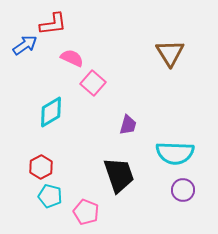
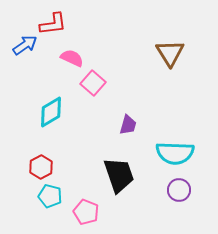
purple circle: moved 4 px left
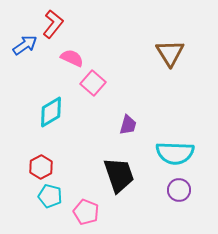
red L-shape: rotated 44 degrees counterclockwise
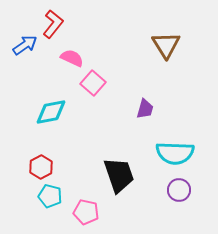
brown triangle: moved 4 px left, 8 px up
cyan diamond: rotated 20 degrees clockwise
purple trapezoid: moved 17 px right, 16 px up
pink pentagon: rotated 10 degrees counterclockwise
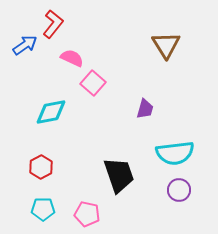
cyan semicircle: rotated 9 degrees counterclockwise
cyan pentagon: moved 7 px left, 13 px down; rotated 15 degrees counterclockwise
pink pentagon: moved 1 px right, 2 px down
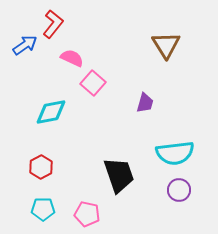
purple trapezoid: moved 6 px up
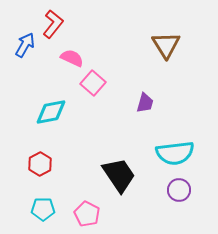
blue arrow: rotated 25 degrees counterclockwise
red hexagon: moved 1 px left, 3 px up
black trapezoid: rotated 15 degrees counterclockwise
pink pentagon: rotated 15 degrees clockwise
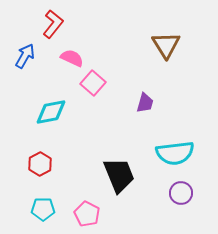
blue arrow: moved 11 px down
black trapezoid: rotated 12 degrees clockwise
purple circle: moved 2 px right, 3 px down
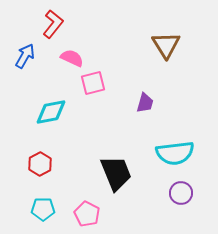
pink square: rotated 35 degrees clockwise
black trapezoid: moved 3 px left, 2 px up
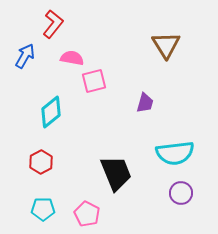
pink semicircle: rotated 15 degrees counterclockwise
pink square: moved 1 px right, 2 px up
cyan diamond: rotated 28 degrees counterclockwise
red hexagon: moved 1 px right, 2 px up
